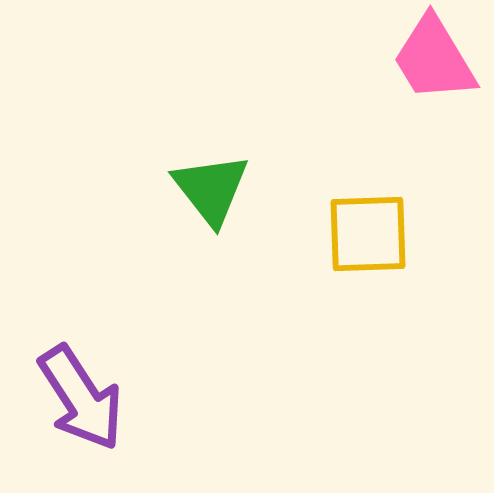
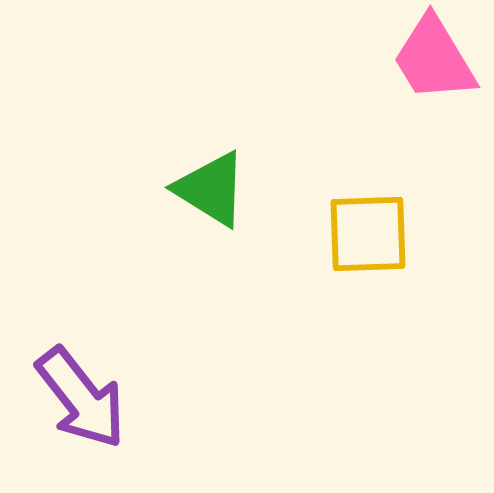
green triangle: rotated 20 degrees counterclockwise
purple arrow: rotated 5 degrees counterclockwise
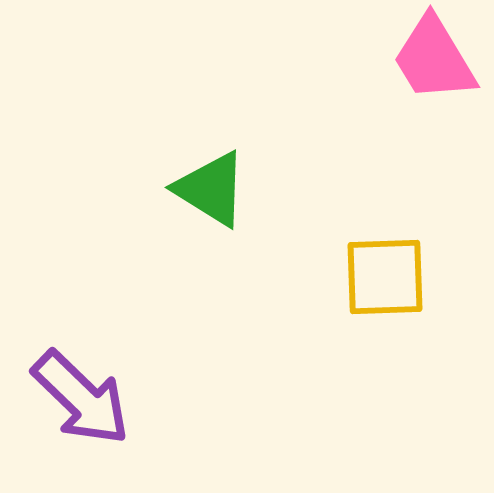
yellow square: moved 17 px right, 43 px down
purple arrow: rotated 8 degrees counterclockwise
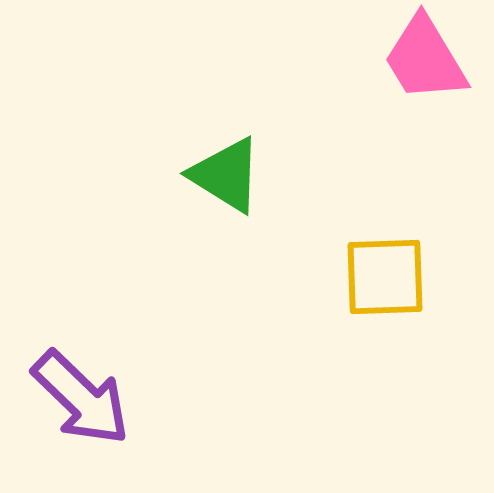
pink trapezoid: moved 9 px left
green triangle: moved 15 px right, 14 px up
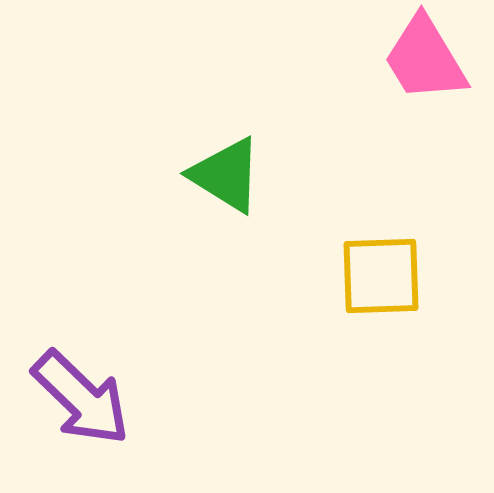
yellow square: moved 4 px left, 1 px up
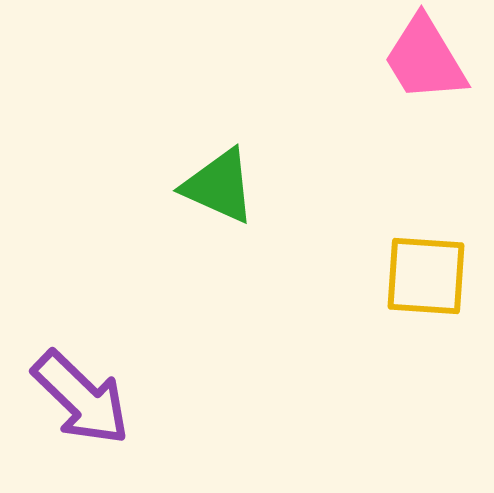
green triangle: moved 7 px left, 11 px down; rotated 8 degrees counterclockwise
yellow square: moved 45 px right; rotated 6 degrees clockwise
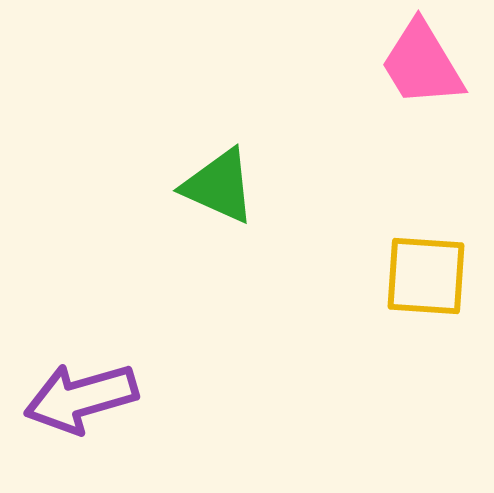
pink trapezoid: moved 3 px left, 5 px down
purple arrow: rotated 120 degrees clockwise
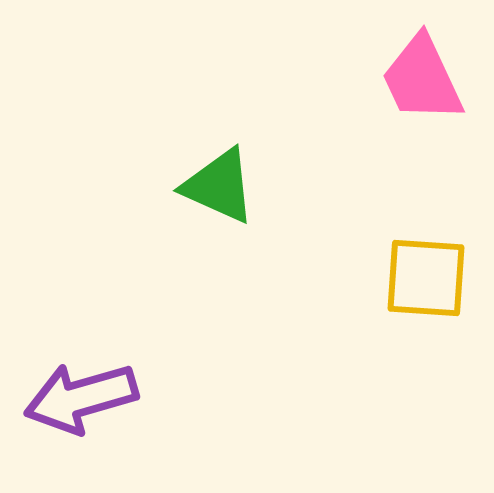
pink trapezoid: moved 15 px down; rotated 6 degrees clockwise
yellow square: moved 2 px down
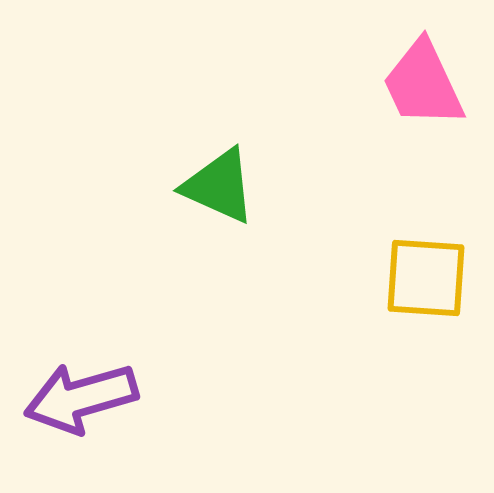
pink trapezoid: moved 1 px right, 5 px down
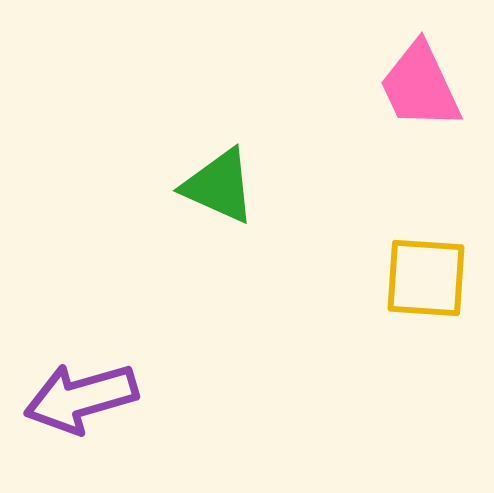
pink trapezoid: moved 3 px left, 2 px down
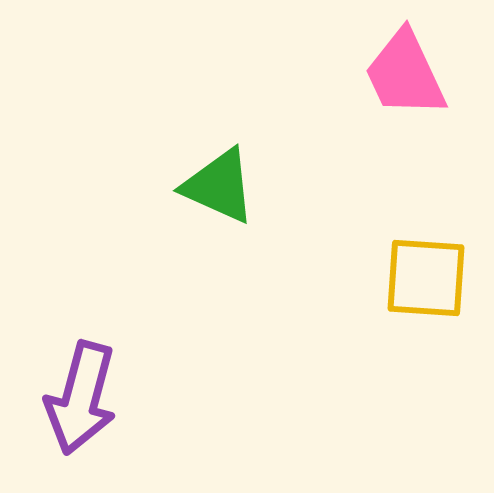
pink trapezoid: moved 15 px left, 12 px up
purple arrow: rotated 59 degrees counterclockwise
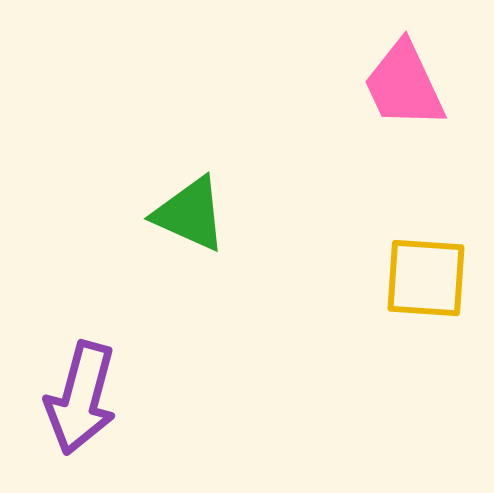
pink trapezoid: moved 1 px left, 11 px down
green triangle: moved 29 px left, 28 px down
